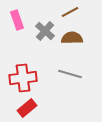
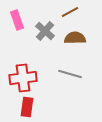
brown semicircle: moved 3 px right
red rectangle: moved 1 px up; rotated 42 degrees counterclockwise
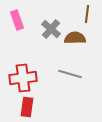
brown line: moved 17 px right, 2 px down; rotated 54 degrees counterclockwise
gray cross: moved 6 px right, 2 px up
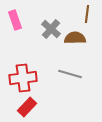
pink rectangle: moved 2 px left
red rectangle: rotated 36 degrees clockwise
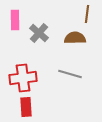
pink rectangle: rotated 18 degrees clockwise
gray cross: moved 12 px left, 4 px down
red rectangle: moved 1 px left; rotated 48 degrees counterclockwise
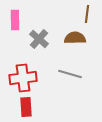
gray cross: moved 6 px down
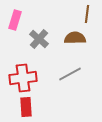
pink rectangle: rotated 18 degrees clockwise
gray line: rotated 45 degrees counterclockwise
